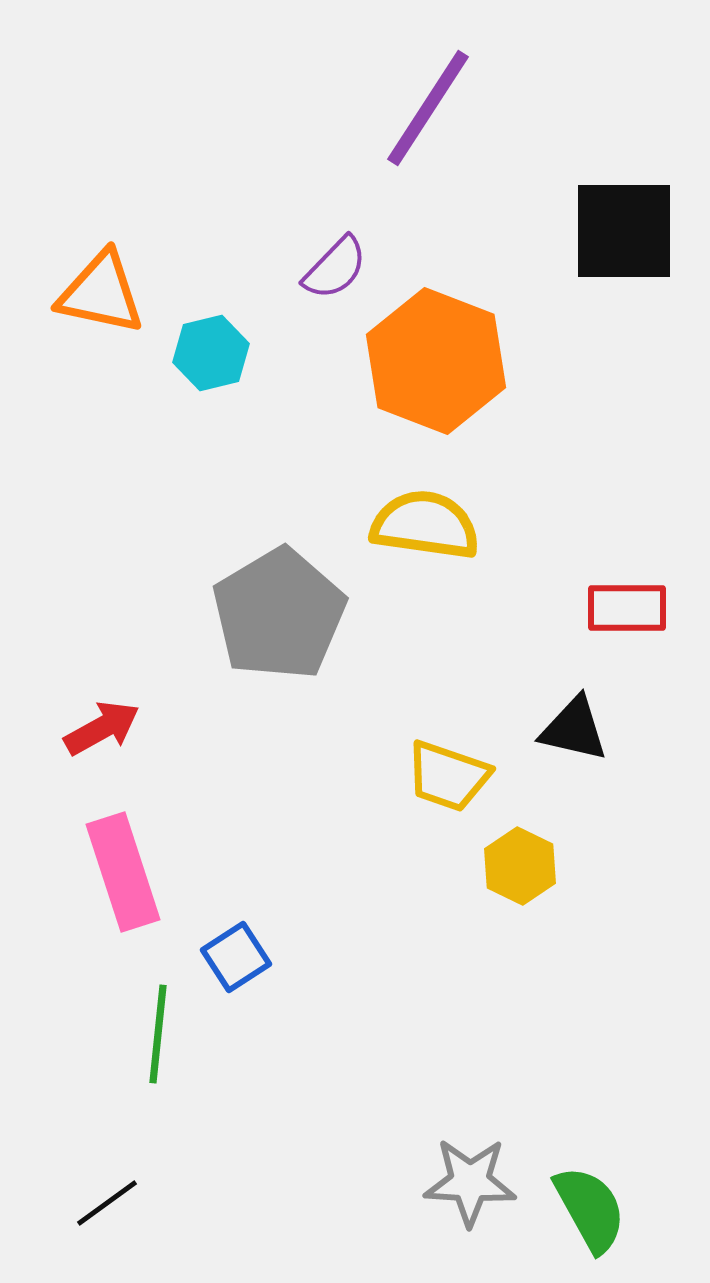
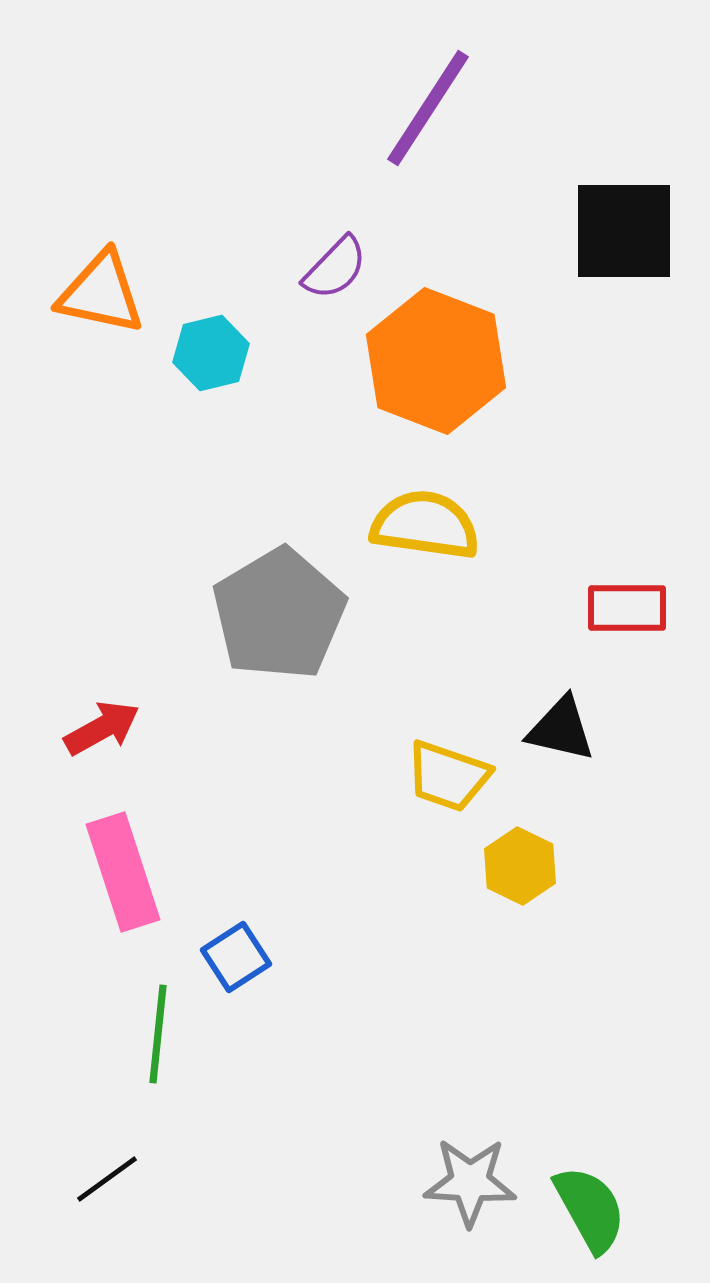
black triangle: moved 13 px left
black line: moved 24 px up
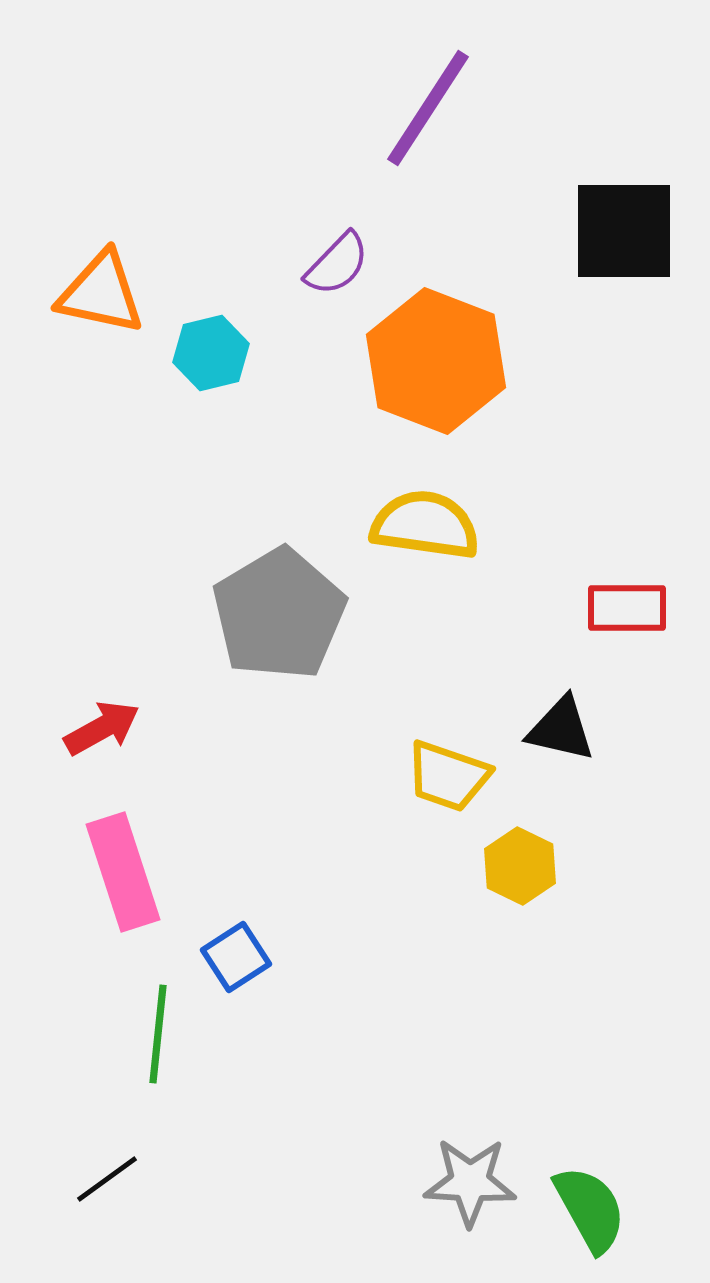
purple semicircle: moved 2 px right, 4 px up
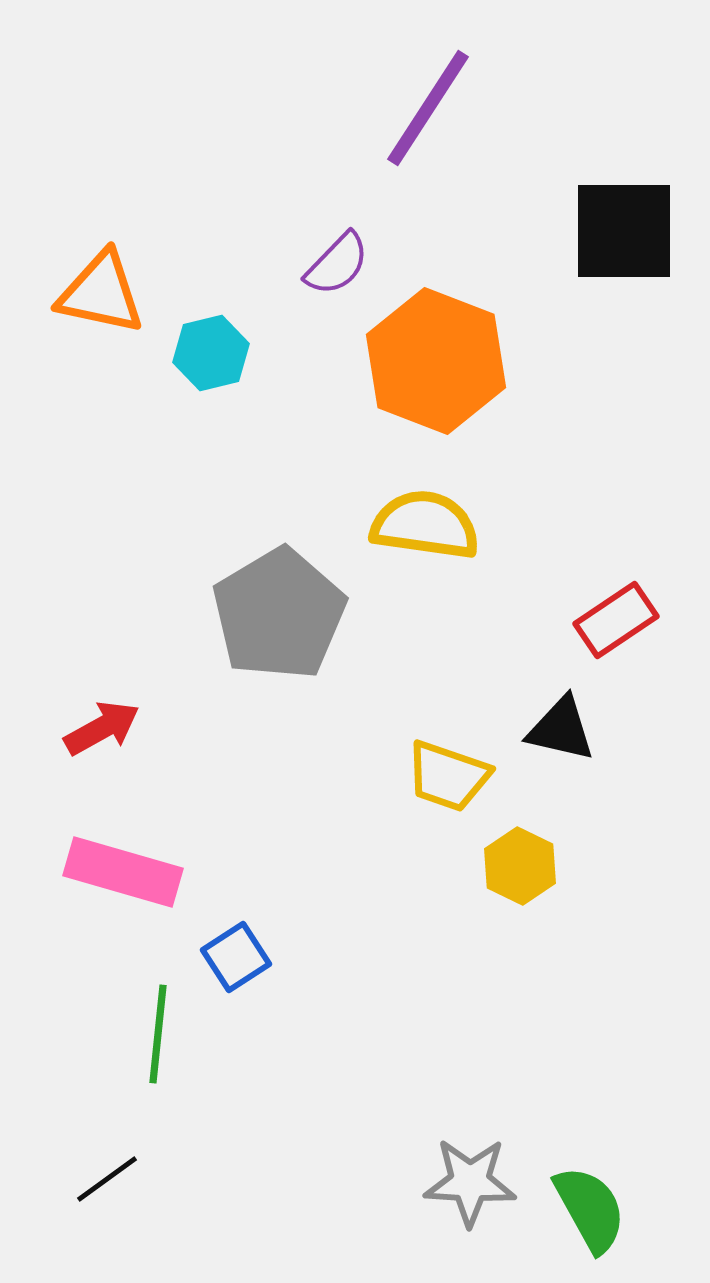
red rectangle: moved 11 px left, 12 px down; rotated 34 degrees counterclockwise
pink rectangle: rotated 56 degrees counterclockwise
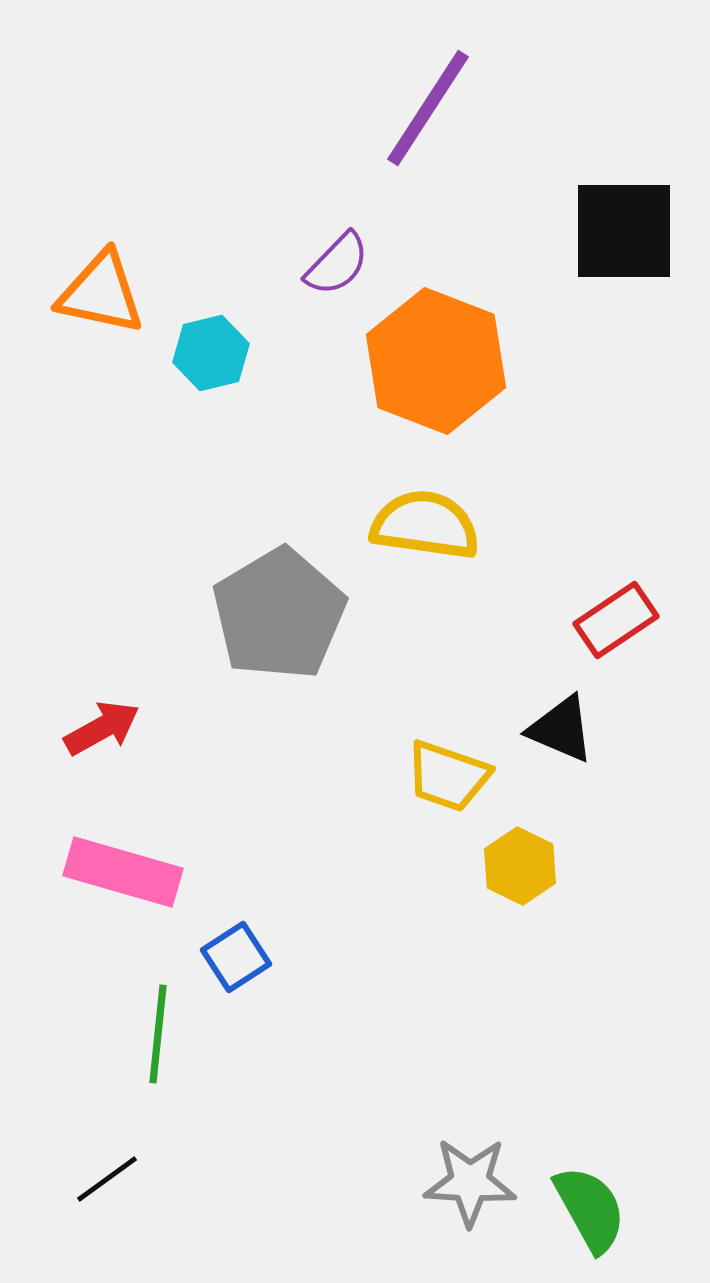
black triangle: rotated 10 degrees clockwise
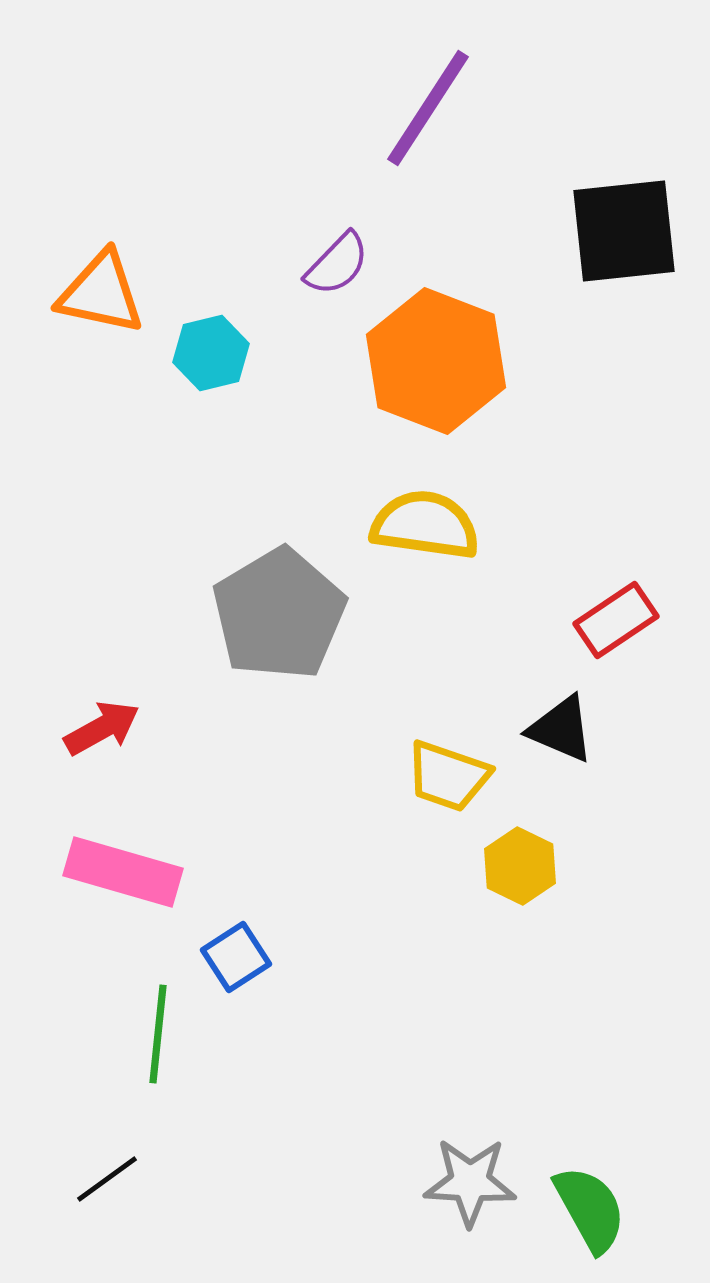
black square: rotated 6 degrees counterclockwise
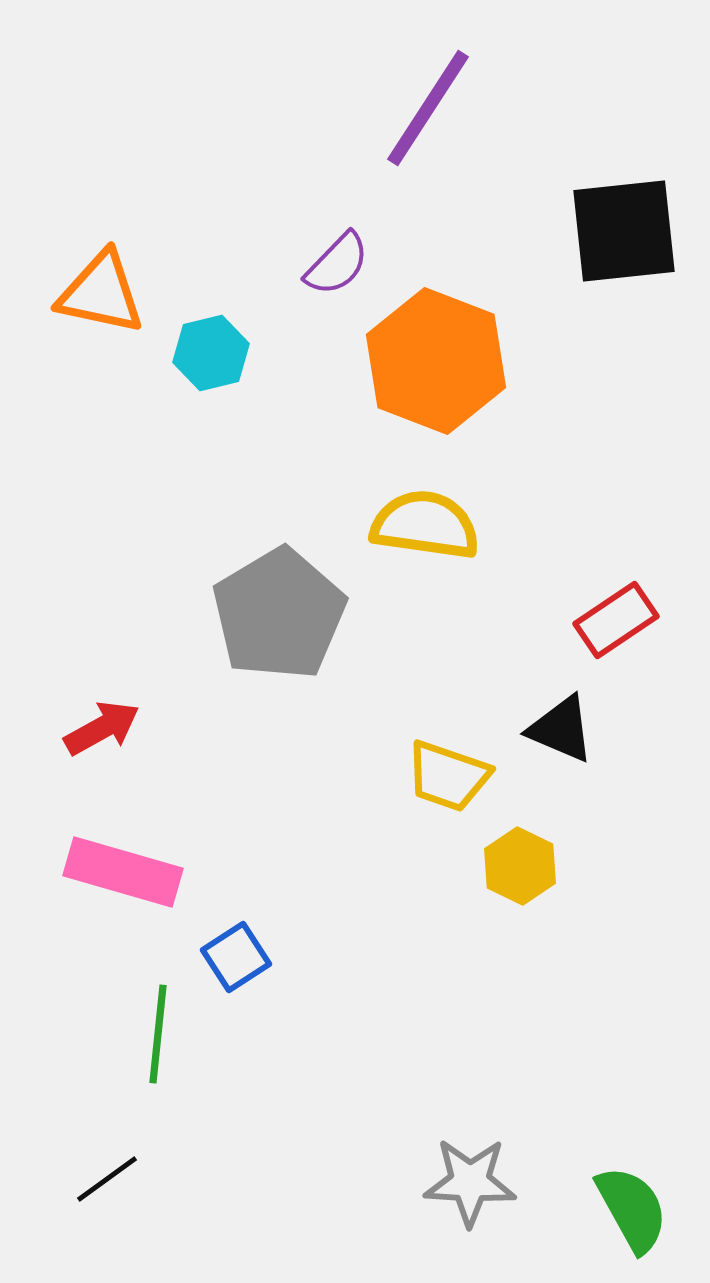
green semicircle: moved 42 px right
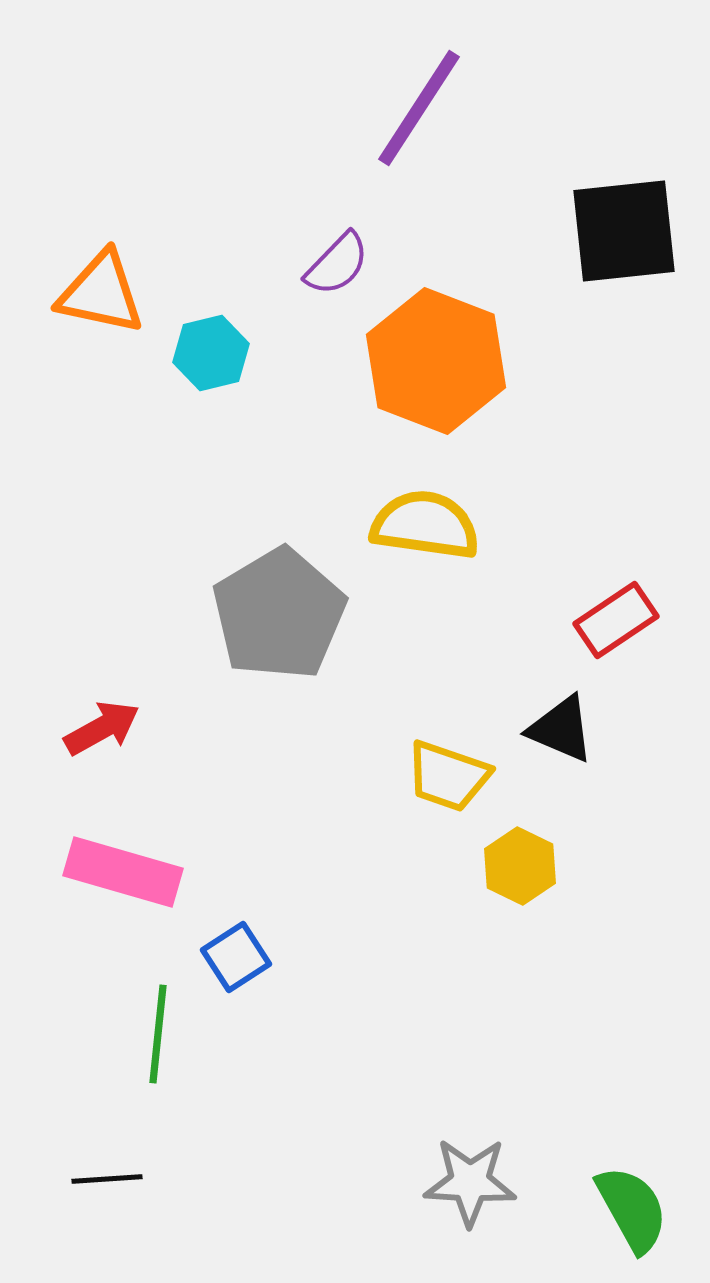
purple line: moved 9 px left
black line: rotated 32 degrees clockwise
